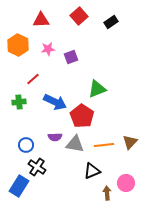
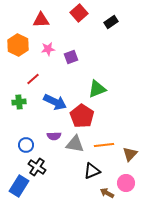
red square: moved 3 px up
purple semicircle: moved 1 px left, 1 px up
brown triangle: moved 12 px down
brown arrow: rotated 56 degrees counterclockwise
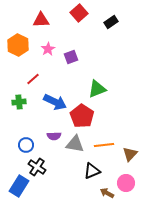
pink star: rotated 24 degrees counterclockwise
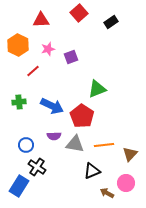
pink star: rotated 16 degrees clockwise
red line: moved 8 px up
blue arrow: moved 3 px left, 4 px down
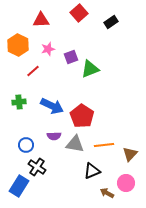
green triangle: moved 7 px left, 20 px up
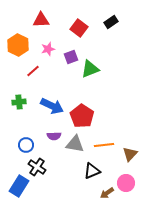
red square: moved 15 px down; rotated 12 degrees counterclockwise
brown arrow: rotated 64 degrees counterclockwise
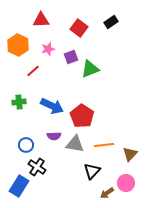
black triangle: rotated 24 degrees counterclockwise
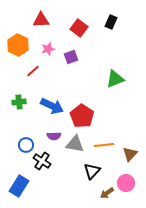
black rectangle: rotated 32 degrees counterclockwise
green triangle: moved 25 px right, 10 px down
black cross: moved 5 px right, 6 px up
